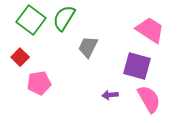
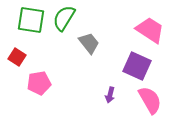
green square: rotated 28 degrees counterclockwise
gray trapezoid: moved 1 px right, 4 px up; rotated 115 degrees clockwise
red square: moved 3 px left; rotated 12 degrees counterclockwise
purple square: rotated 8 degrees clockwise
purple arrow: rotated 70 degrees counterclockwise
pink semicircle: moved 1 px right, 1 px down
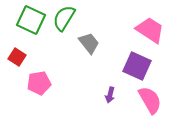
green square: rotated 16 degrees clockwise
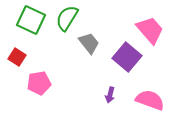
green semicircle: moved 3 px right
pink trapezoid: rotated 16 degrees clockwise
purple square: moved 10 px left, 9 px up; rotated 16 degrees clockwise
pink semicircle: rotated 40 degrees counterclockwise
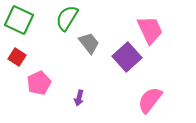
green square: moved 12 px left
pink trapezoid: rotated 16 degrees clockwise
purple square: rotated 8 degrees clockwise
pink pentagon: rotated 15 degrees counterclockwise
purple arrow: moved 31 px left, 3 px down
pink semicircle: rotated 72 degrees counterclockwise
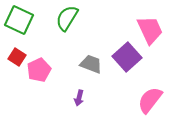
gray trapezoid: moved 2 px right, 21 px down; rotated 30 degrees counterclockwise
pink pentagon: moved 13 px up
